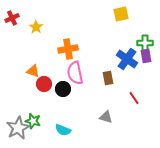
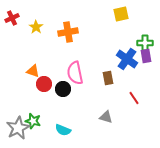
orange cross: moved 17 px up
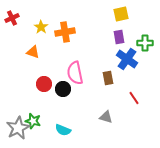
yellow star: moved 5 px right
orange cross: moved 3 px left
purple rectangle: moved 27 px left, 19 px up
orange triangle: moved 19 px up
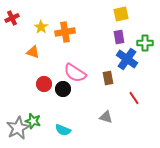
pink semicircle: rotated 45 degrees counterclockwise
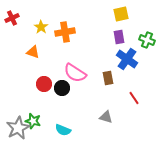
green cross: moved 2 px right, 3 px up; rotated 21 degrees clockwise
black circle: moved 1 px left, 1 px up
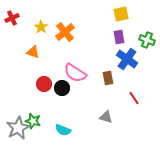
orange cross: rotated 30 degrees counterclockwise
